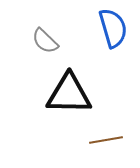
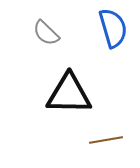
gray semicircle: moved 1 px right, 8 px up
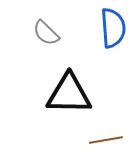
blue semicircle: rotated 12 degrees clockwise
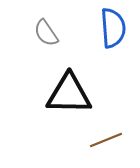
gray semicircle: rotated 12 degrees clockwise
brown line: rotated 12 degrees counterclockwise
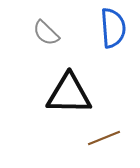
gray semicircle: rotated 12 degrees counterclockwise
brown line: moved 2 px left, 2 px up
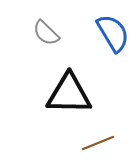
blue semicircle: moved 5 px down; rotated 27 degrees counterclockwise
brown line: moved 6 px left, 5 px down
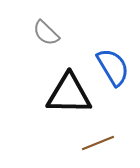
blue semicircle: moved 34 px down
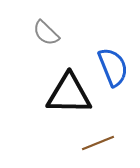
blue semicircle: rotated 9 degrees clockwise
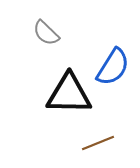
blue semicircle: rotated 54 degrees clockwise
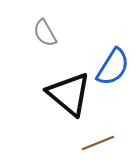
gray semicircle: moved 1 px left; rotated 16 degrees clockwise
black triangle: rotated 39 degrees clockwise
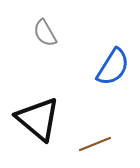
black triangle: moved 31 px left, 25 px down
brown line: moved 3 px left, 1 px down
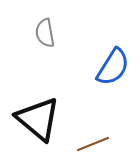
gray semicircle: rotated 20 degrees clockwise
brown line: moved 2 px left
